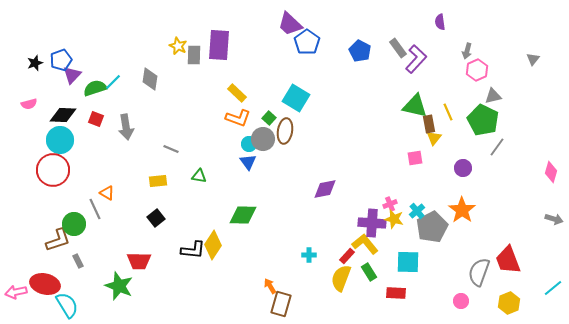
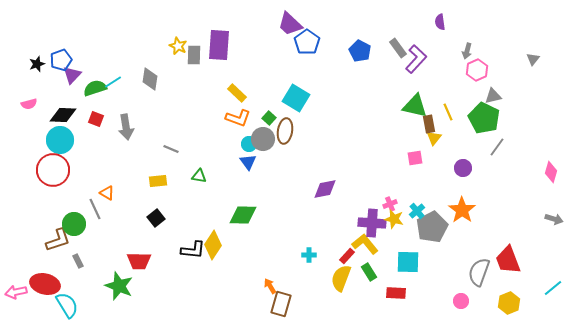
black star at (35, 63): moved 2 px right, 1 px down
cyan line at (113, 82): rotated 12 degrees clockwise
green pentagon at (483, 120): moved 1 px right, 2 px up
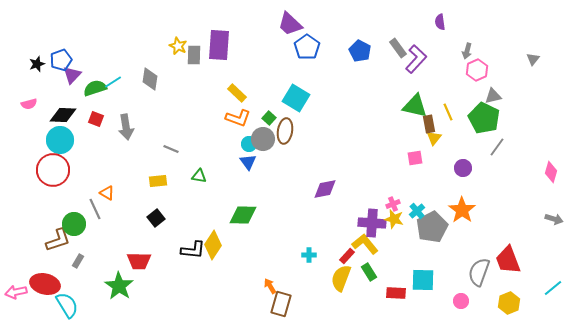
blue pentagon at (307, 42): moved 5 px down
pink cross at (390, 204): moved 3 px right
gray rectangle at (78, 261): rotated 56 degrees clockwise
cyan square at (408, 262): moved 15 px right, 18 px down
green star at (119, 286): rotated 12 degrees clockwise
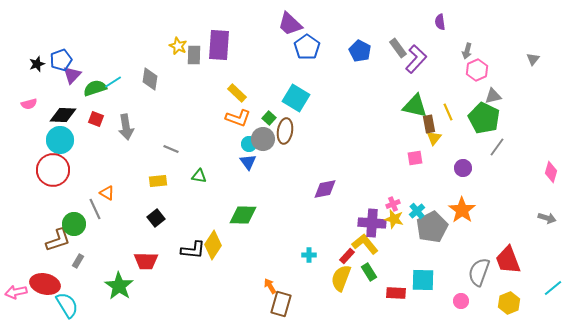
gray arrow at (554, 219): moved 7 px left, 1 px up
red trapezoid at (139, 261): moved 7 px right
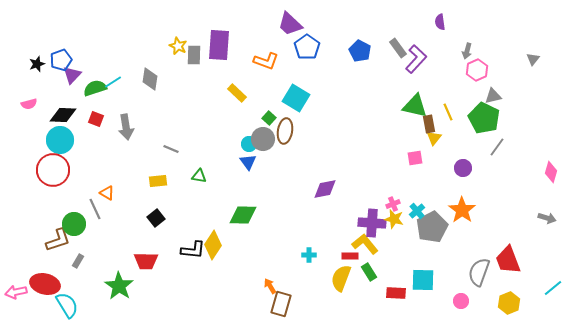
orange L-shape at (238, 118): moved 28 px right, 57 px up
red rectangle at (347, 256): moved 3 px right; rotated 49 degrees clockwise
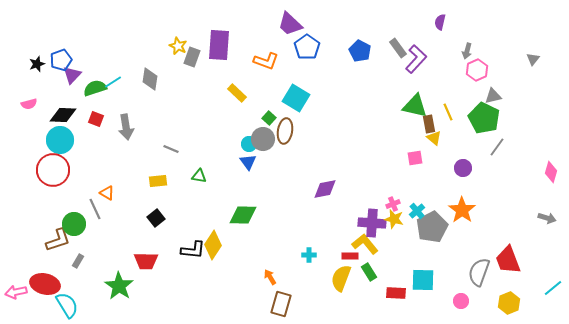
purple semicircle at (440, 22): rotated 21 degrees clockwise
gray rectangle at (194, 55): moved 2 px left, 2 px down; rotated 18 degrees clockwise
yellow triangle at (434, 138): rotated 28 degrees counterclockwise
orange arrow at (270, 286): moved 9 px up
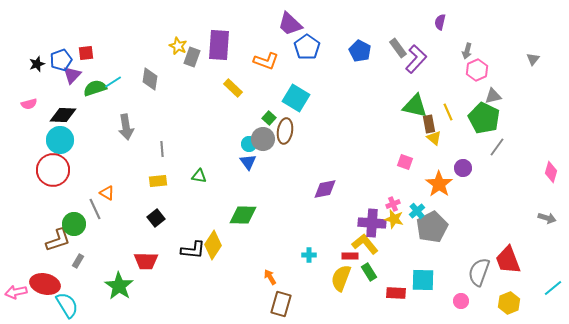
yellow rectangle at (237, 93): moved 4 px left, 5 px up
red square at (96, 119): moved 10 px left, 66 px up; rotated 28 degrees counterclockwise
gray line at (171, 149): moved 9 px left; rotated 63 degrees clockwise
pink square at (415, 158): moved 10 px left, 4 px down; rotated 28 degrees clockwise
orange star at (462, 210): moved 23 px left, 26 px up
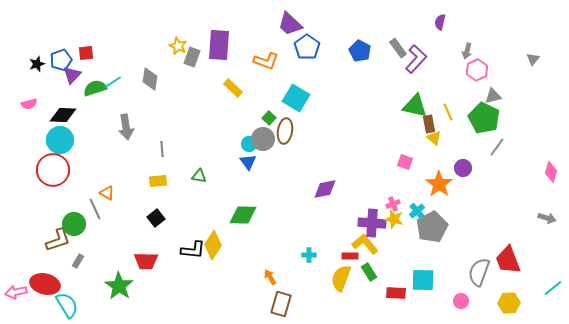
yellow hexagon at (509, 303): rotated 20 degrees clockwise
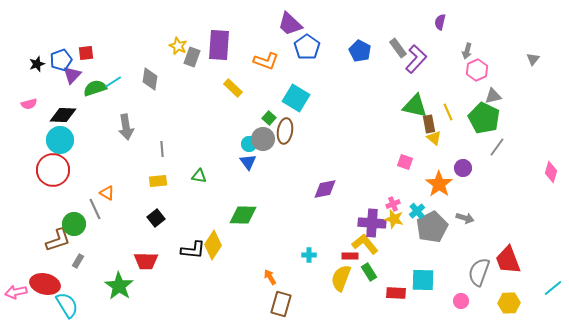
gray arrow at (547, 218): moved 82 px left
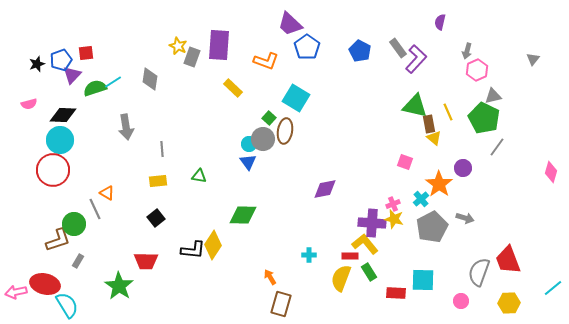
cyan cross at (417, 211): moved 4 px right, 12 px up
